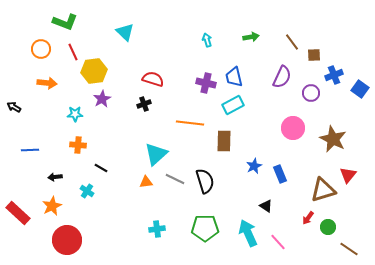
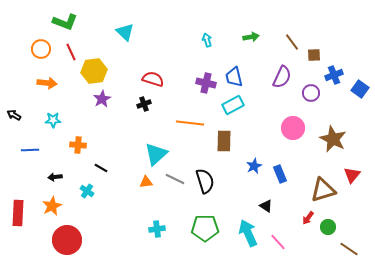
red line at (73, 52): moved 2 px left
black arrow at (14, 107): moved 8 px down
cyan star at (75, 114): moved 22 px left, 6 px down
red triangle at (348, 175): moved 4 px right
red rectangle at (18, 213): rotated 50 degrees clockwise
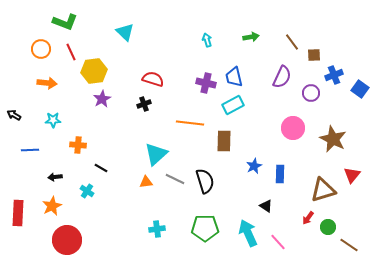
blue rectangle at (280, 174): rotated 24 degrees clockwise
brown line at (349, 249): moved 4 px up
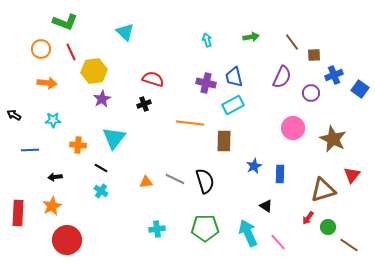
cyan triangle at (156, 154): moved 42 px left, 16 px up; rotated 10 degrees counterclockwise
cyan cross at (87, 191): moved 14 px right
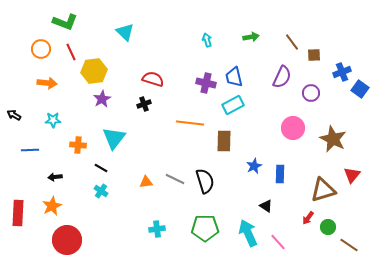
blue cross at (334, 75): moved 8 px right, 3 px up
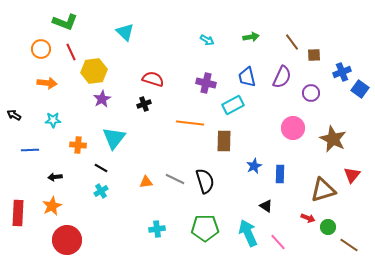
cyan arrow at (207, 40): rotated 136 degrees clockwise
blue trapezoid at (234, 77): moved 13 px right
cyan cross at (101, 191): rotated 24 degrees clockwise
red arrow at (308, 218): rotated 104 degrees counterclockwise
